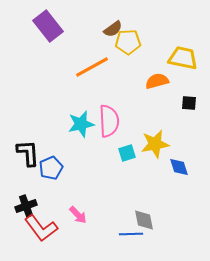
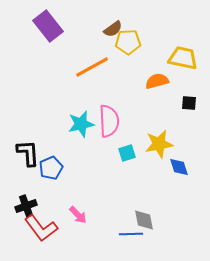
yellow star: moved 4 px right
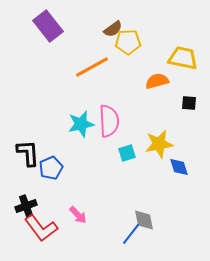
blue line: rotated 50 degrees counterclockwise
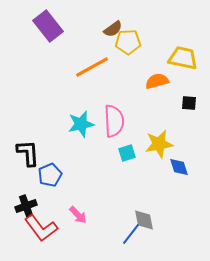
pink semicircle: moved 5 px right
blue pentagon: moved 1 px left, 7 px down
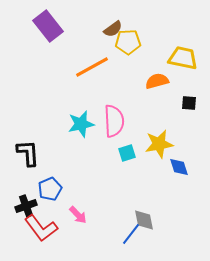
blue pentagon: moved 14 px down
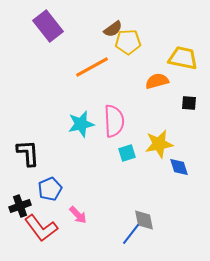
black cross: moved 6 px left
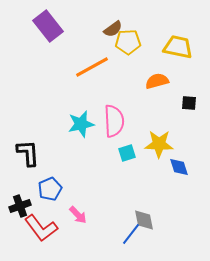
yellow trapezoid: moved 5 px left, 11 px up
yellow star: rotated 12 degrees clockwise
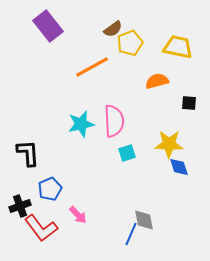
yellow pentagon: moved 2 px right, 1 px down; rotated 20 degrees counterclockwise
yellow star: moved 10 px right
blue line: rotated 15 degrees counterclockwise
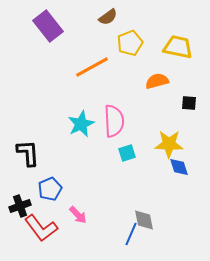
brown semicircle: moved 5 px left, 12 px up
cyan star: rotated 12 degrees counterclockwise
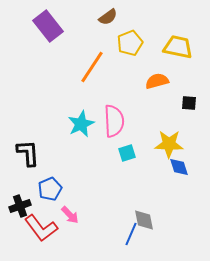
orange line: rotated 28 degrees counterclockwise
pink arrow: moved 8 px left
